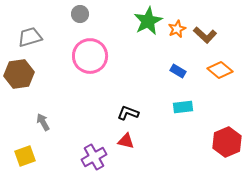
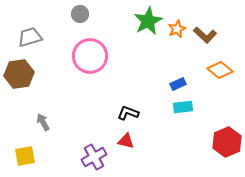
blue rectangle: moved 13 px down; rotated 56 degrees counterclockwise
yellow square: rotated 10 degrees clockwise
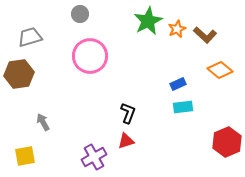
black L-shape: rotated 90 degrees clockwise
red triangle: rotated 30 degrees counterclockwise
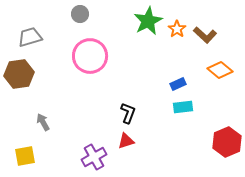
orange star: rotated 12 degrees counterclockwise
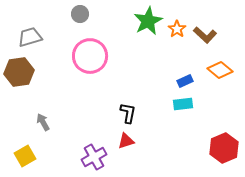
brown hexagon: moved 2 px up
blue rectangle: moved 7 px right, 3 px up
cyan rectangle: moved 3 px up
black L-shape: rotated 10 degrees counterclockwise
red hexagon: moved 3 px left, 6 px down
yellow square: rotated 20 degrees counterclockwise
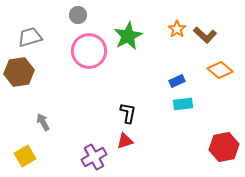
gray circle: moved 2 px left, 1 px down
green star: moved 20 px left, 15 px down
pink circle: moved 1 px left, 5 px up
blue rectangle: moved 8 px left
red triangle: moved 1 px left
red hexagon: moved 1 px up; rotated 12 degrees clockwise
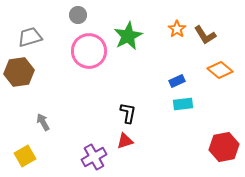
brown L-shape: rotated 15 degrees clockwise
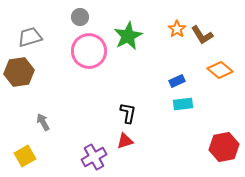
gray circle: moved 2 px right, 2 px down
brown L-shape: moved 3 px left
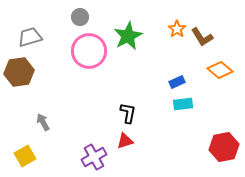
brown L-shape: moved 2 px down
blue rectangle: moved 1 px down
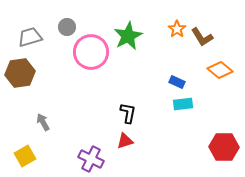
gray circle: moved 13 px left, 10 px down
pink circle: moved 2 px right, 1 px down
brown hexagon: moved 1 px right, 1 px down
blue rectangle: rotated 49 degrees clockwise
red hexagon: rotated 12 degrees clockwise
purple cross: moved 3 px left, 2 px down; rotated 35 degrees counterclockwise
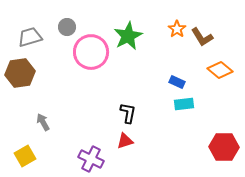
cyan rectangle: moved 1 px right
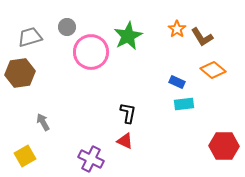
orange diamond: moved 7 px left
red triangle: rotated 42 degrees clockwise
red hexagon: moved 1 px up
